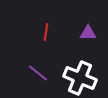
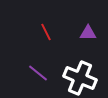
red line: rotated 36 degrees counterclockwise
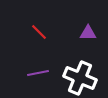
red line: moved 7 px left; rotated 18 degrees counterclockwise
purple line: rotated 50 degrees counterclockwise
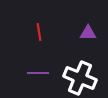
red line: rotated 36 degrees clockwise
purple line: rotated 10 degrees clockwise
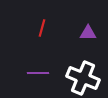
red line: moved 3 px right, 4 px up; rotated 24 degrees clockwise
white cross: moved 3 px right
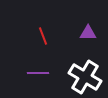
red line: moved 1 px right, 8 px down; rotated 36 degrees counterclockwise
white cross: moved 2 px right, 1 px up; rotated 8 degrees clockwise
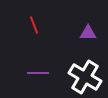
red line: moved 9 px left, 11 px up
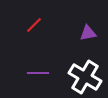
red line: rotated 66 degrees clockwise
purple triangle: rotated 12 degrees counterclockwise
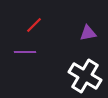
purple line: moved 13 px left, 21 px up
white cross: moved 1 px up
